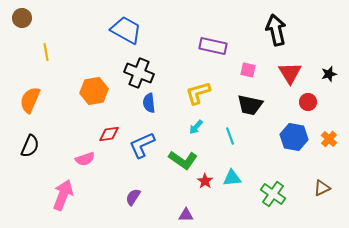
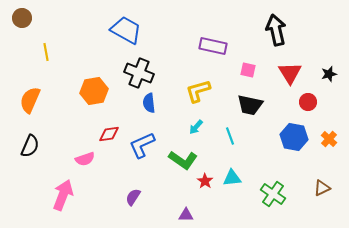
yellow L-shape: moved 2 px up
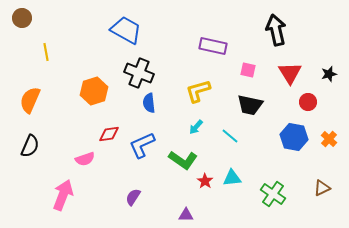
orange hexagon: rotated 8 degrees counterclockwise
cyan line: rotated 30 degrees counterclockwise
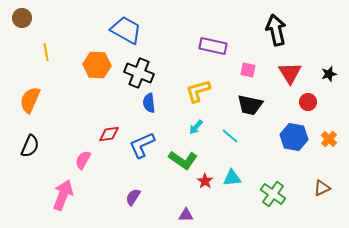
orange hexagon: moved 3 px right, 26 px up; rotated 20 degrees clockwise
pink semicircle: moved 2 px left, 1 px down; rotated 138 degrees clockwise
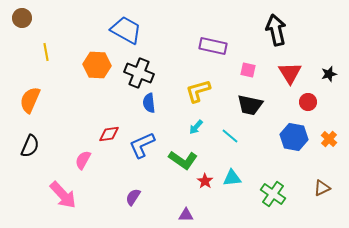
pink arrow: rotated 116 degrees clockwise
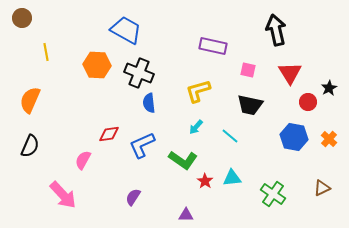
black star: moved 14 px down; rotated 14 degrees counterclockwise
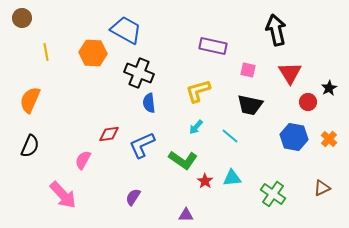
orange hexagon: moved 4 px left, 12 px up
